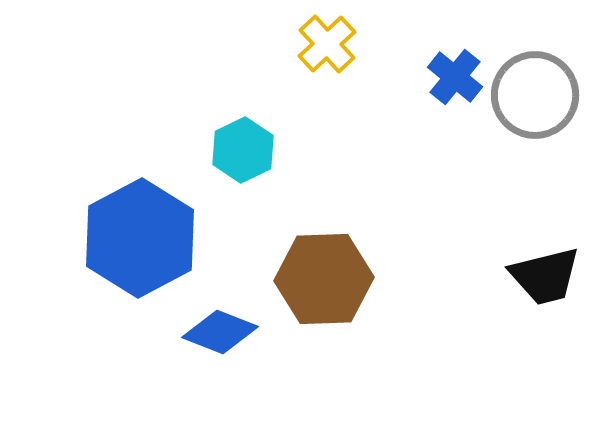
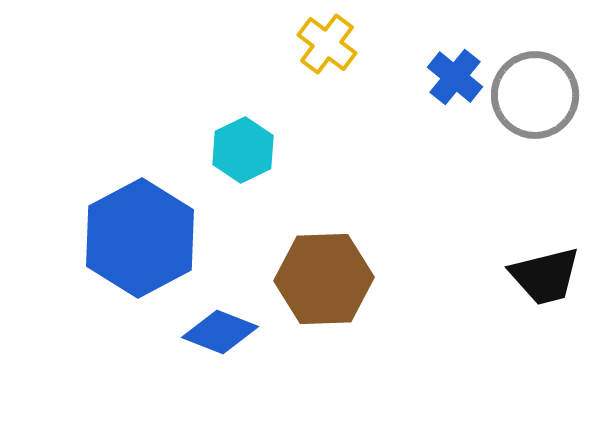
yellow cross: rotated 10 degrees counterclockwise
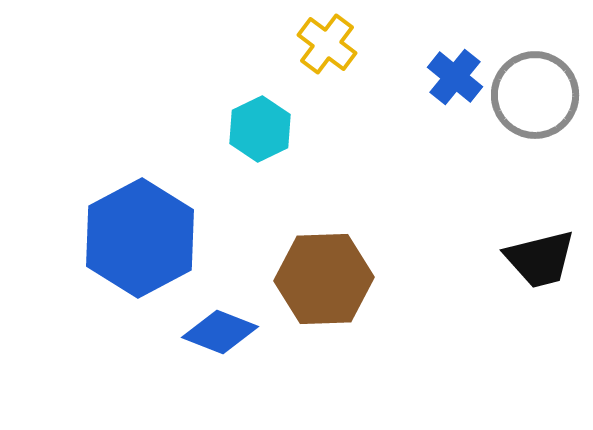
cyan hexagon: moved 17 px right, 21 px up
black trapezoid: moved 5 px left, 17 px up
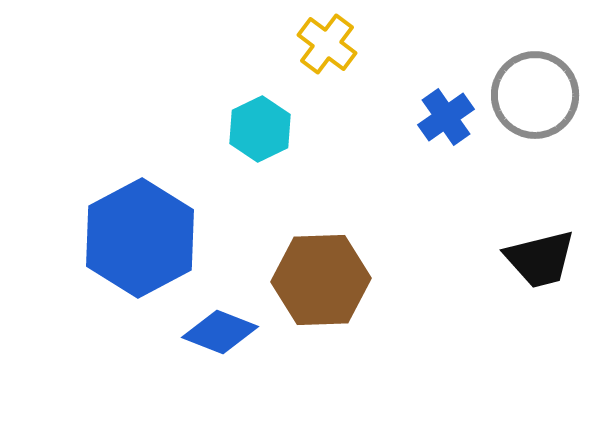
blue cross: moved 9 px left, 40 px down; rotated 16 degrees clockwise
brown hexagon: moved 3 px left, 1 px down
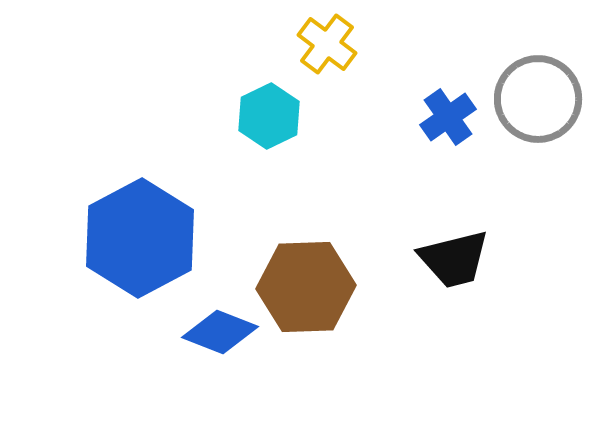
gray circle: moved 3 px right, 4 px down
blue cross: moved 2 px right
cyan hexagon: moved 9 px right, 13 px up
black trapezoid: moved 86 px left
brown hexagon: moved 15 px left, 7 px down
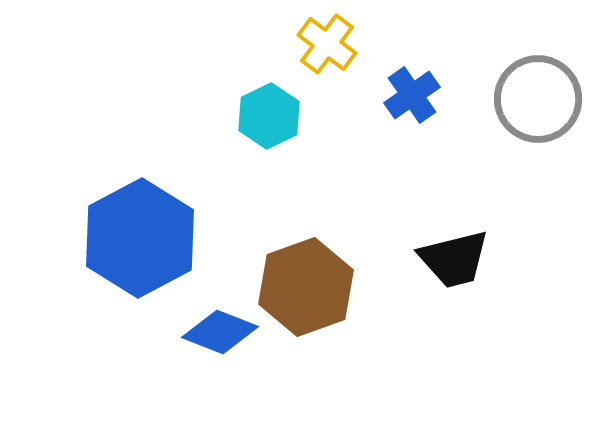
blue cross: moved 36 px left, 22 px up
brown hexagon: rotated 18 degrees counterclockwise
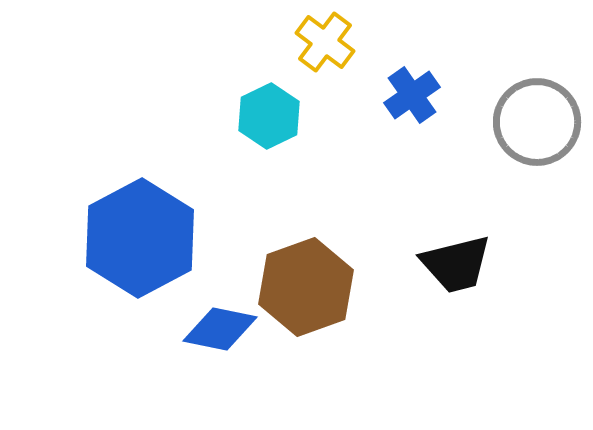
yellow cross: moved 2 px left, 2 px up
gray circle: moved 1 px left, 23 px down
black trapezoid: moved 2 px right, 5 px down
blue diamond: moved 3 px up; rotated 10 degrees counterclockwise
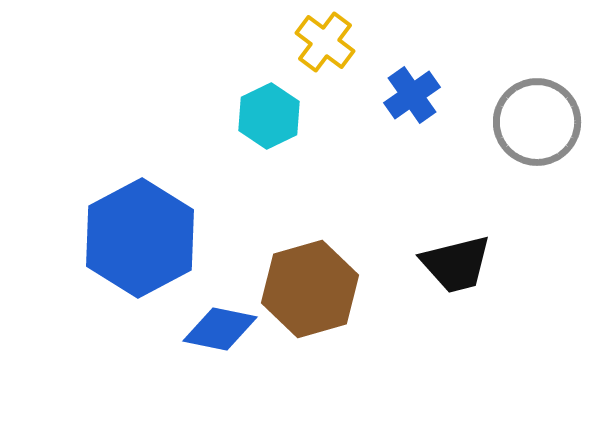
brown hexagon: moved 4 px right, 2 px down; rotated 4 degrees clockwise
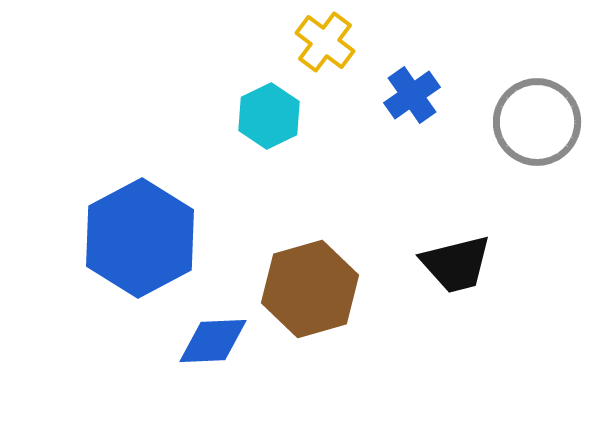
blue diamond: moved 7 px left, 12 px down; rotated 14 degrees counterclockwise
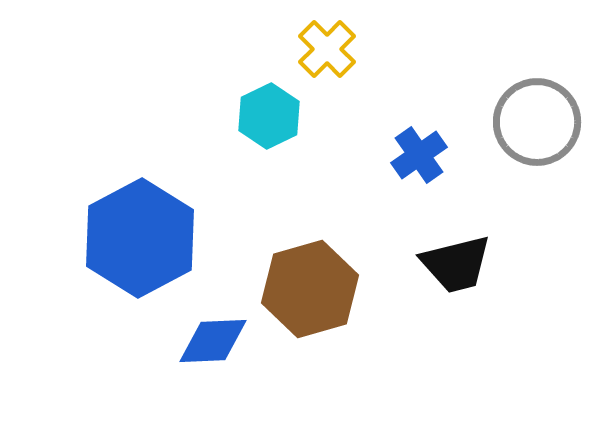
yellow cross: moved 2 px right, 7 px down; rotated 8 degrees clockwise
blue cross: moved 7 px right, 60 px down
